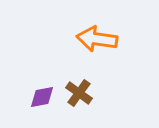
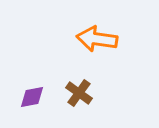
purple diamond: moved 10 px left
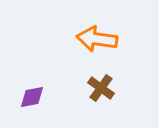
brown cross: moved 22 px right, 5 px up
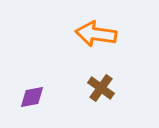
orange arrow: moved 1 px left, 5 px up
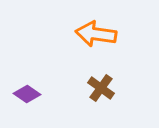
purple diamond: moved 5 px left, 3 px up; rotated 44 degrees clockwise
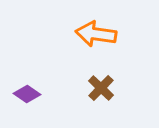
brown cross: rotated 8 degrees clockwise
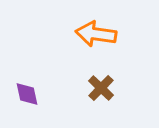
purple diamond: rotated 44 degrees clockwise
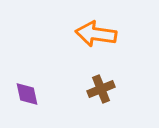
brown cross: moved 1 px down; rotated 24 degrees clockwise
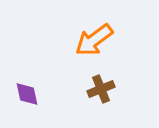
orange arrow: moved 2 px left, 6 px down; rotated 45 degrees counterclockwise
